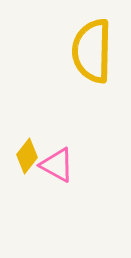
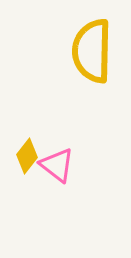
pink triangle: rotated 9 degrees clockwise
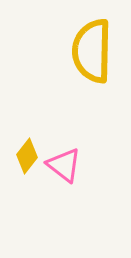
pink triangle: moved 7 px right
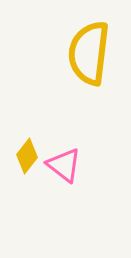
yellow semicircle: moved 3 px left, 2 px down; rotated 6 degrees clockwise
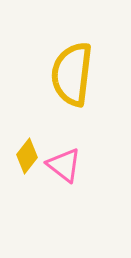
yellow semicircle: moved 17 px left, 21 px down
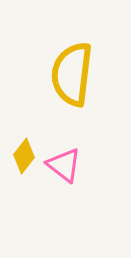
yellow diamond: moved 3 px left
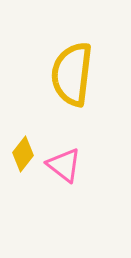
yellow diamond: moved 1 px left, 2 px up
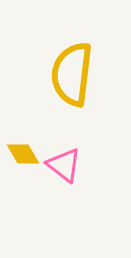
yellow diamond: rotated 68 degrees counterclockwise
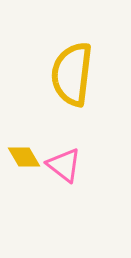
yellow diamond: moved 1 px right, 3 px down
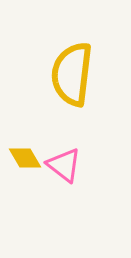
yellow diamond: moved 1 px right, 1 px down
